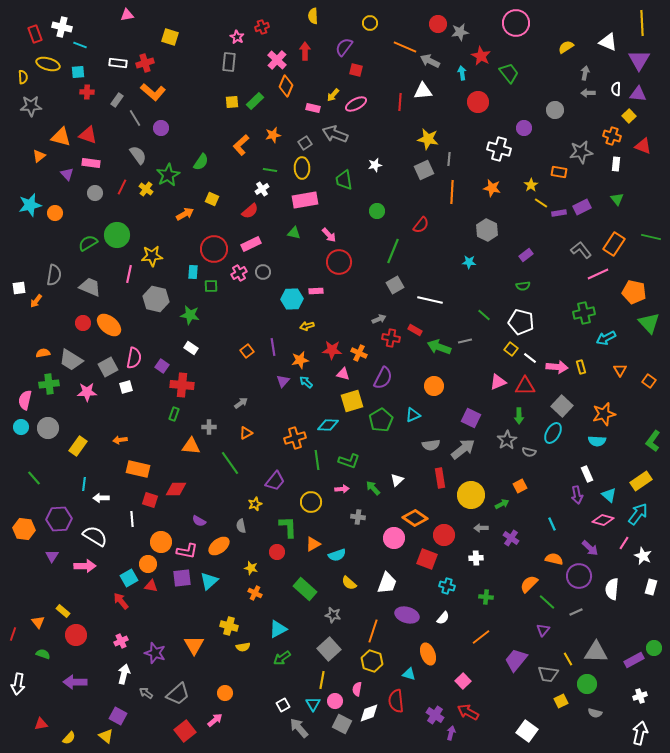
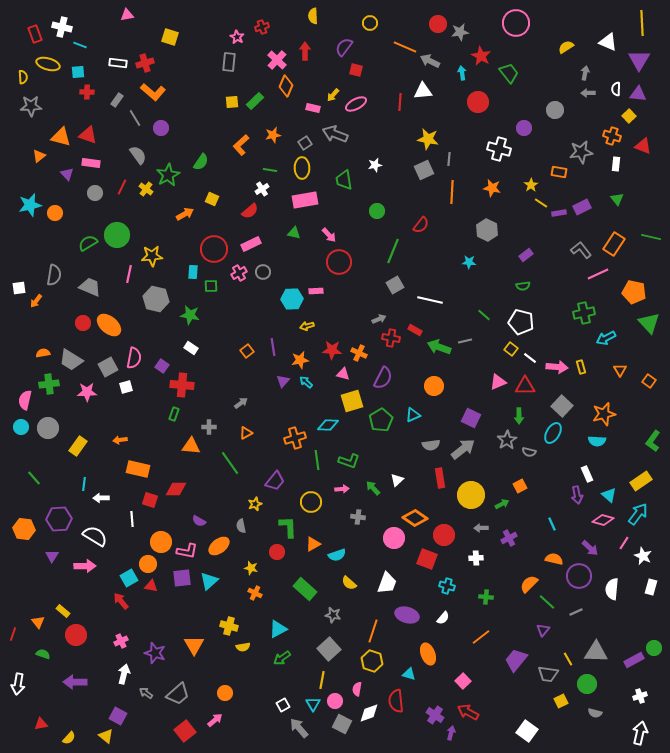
purple cross at (511, 538): moved 2 px left; rotated 28 degrees clockwise
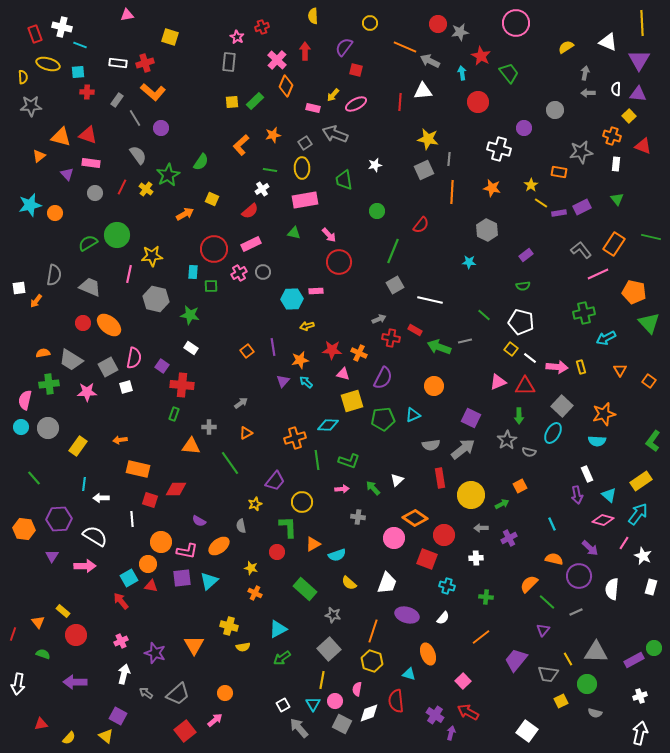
green pentagon at (381, 420): moved 2 px right, 1 px up; rotated 25 degrees clockwise
yellow circle at (311, 502): moved 9 px left
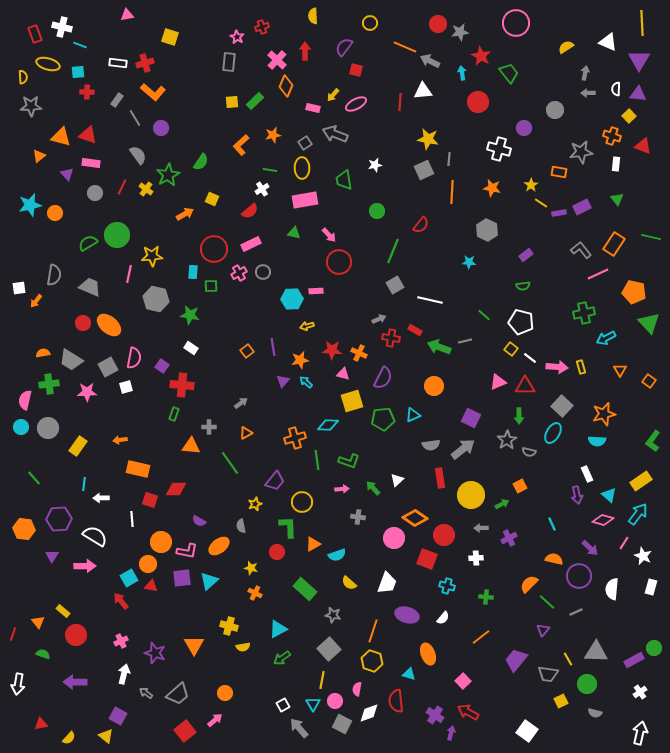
white cross at (640, 696): moved 4 px up; rotated 16 degrees counterclockwise
